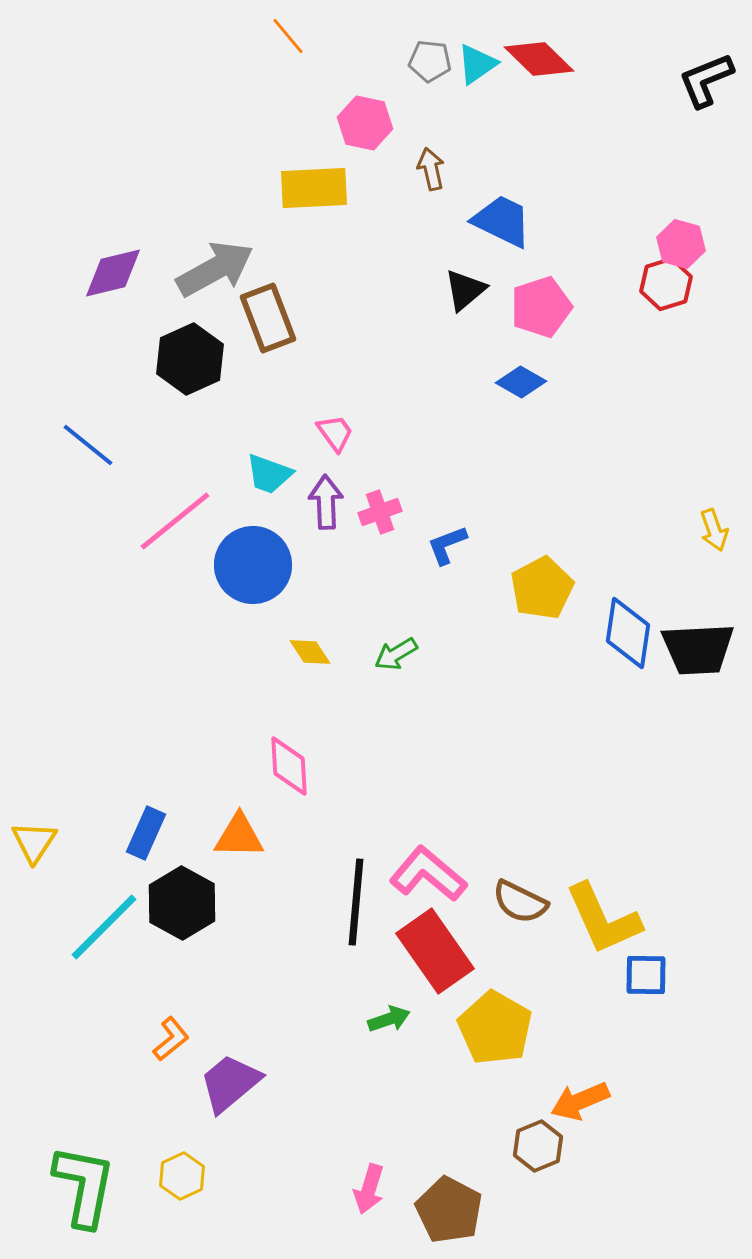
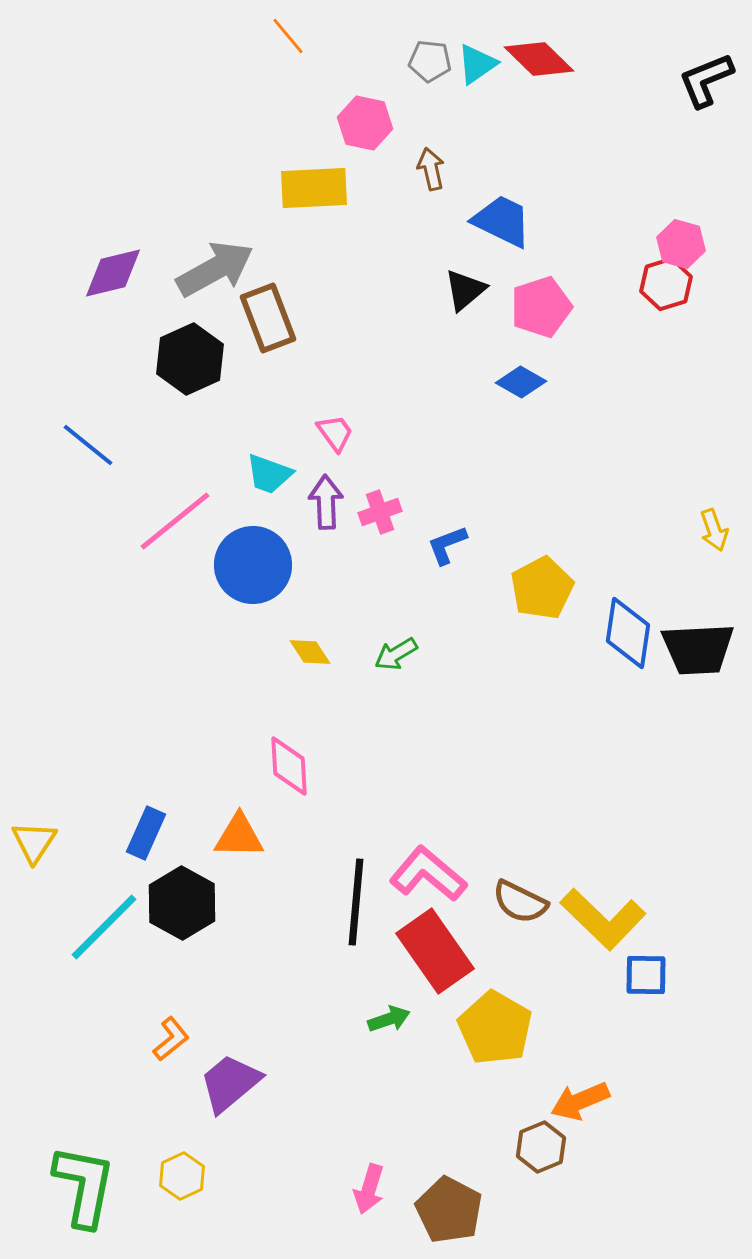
yellow L-shape at (603, 919): rotated 22 degrees counterclockwise
brown hexagon at (538, 1146): moved 3 px right, 1 px down
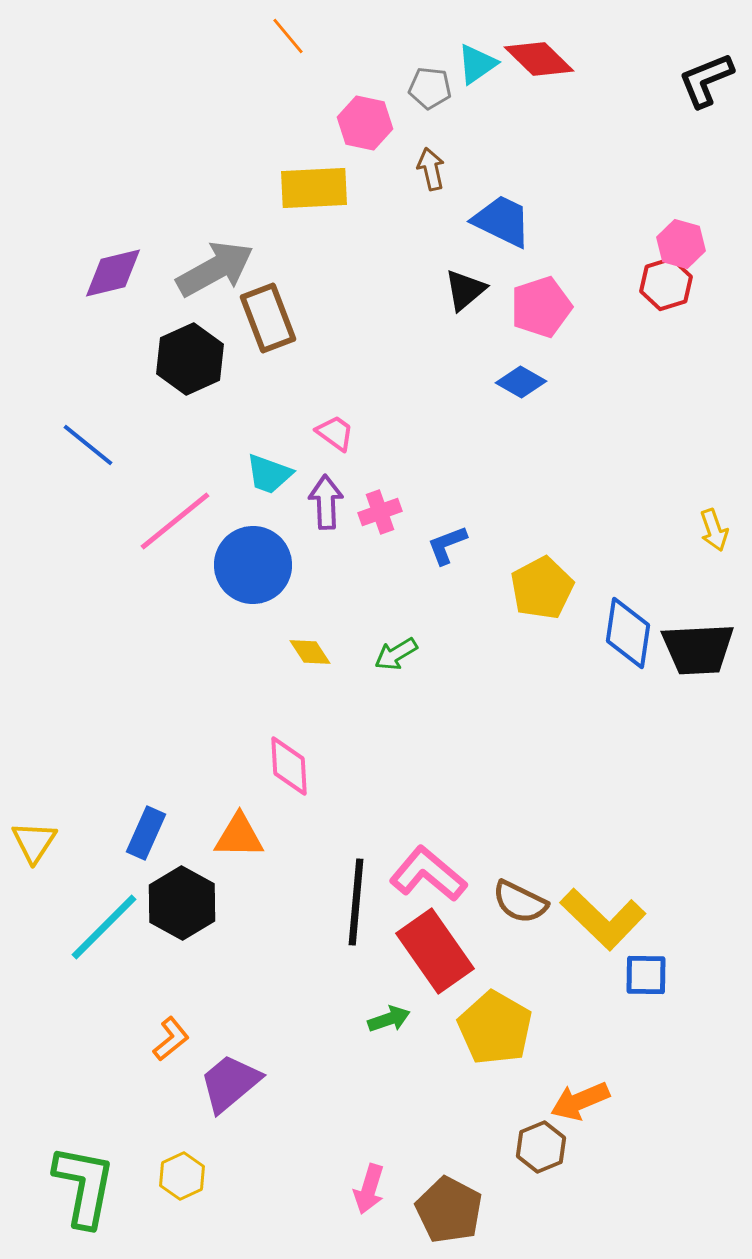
gray pentagon at (430, 61): moved 27 px down
pink trapezoid at (335, 433): rotated 18 degrees counterclockwise
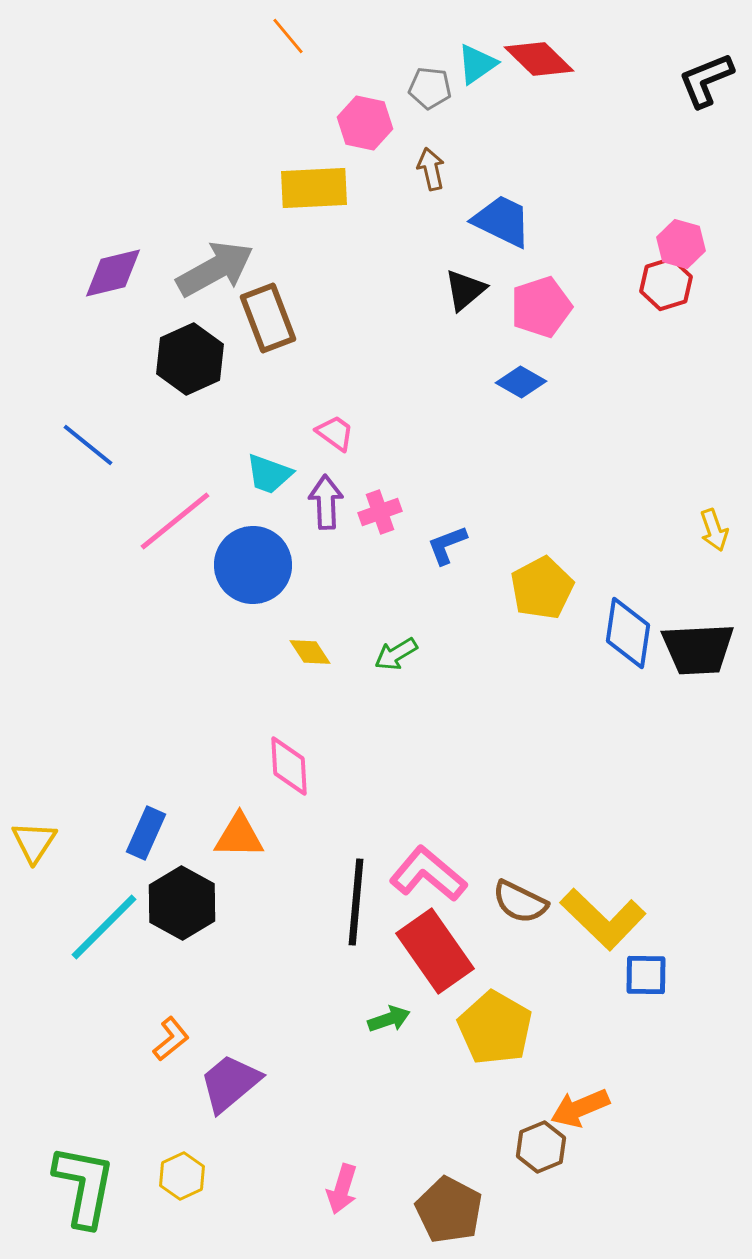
orange arrow at (580, 1101): moved 7 px down
pink arrow at (369, 1189): moved 27 px left
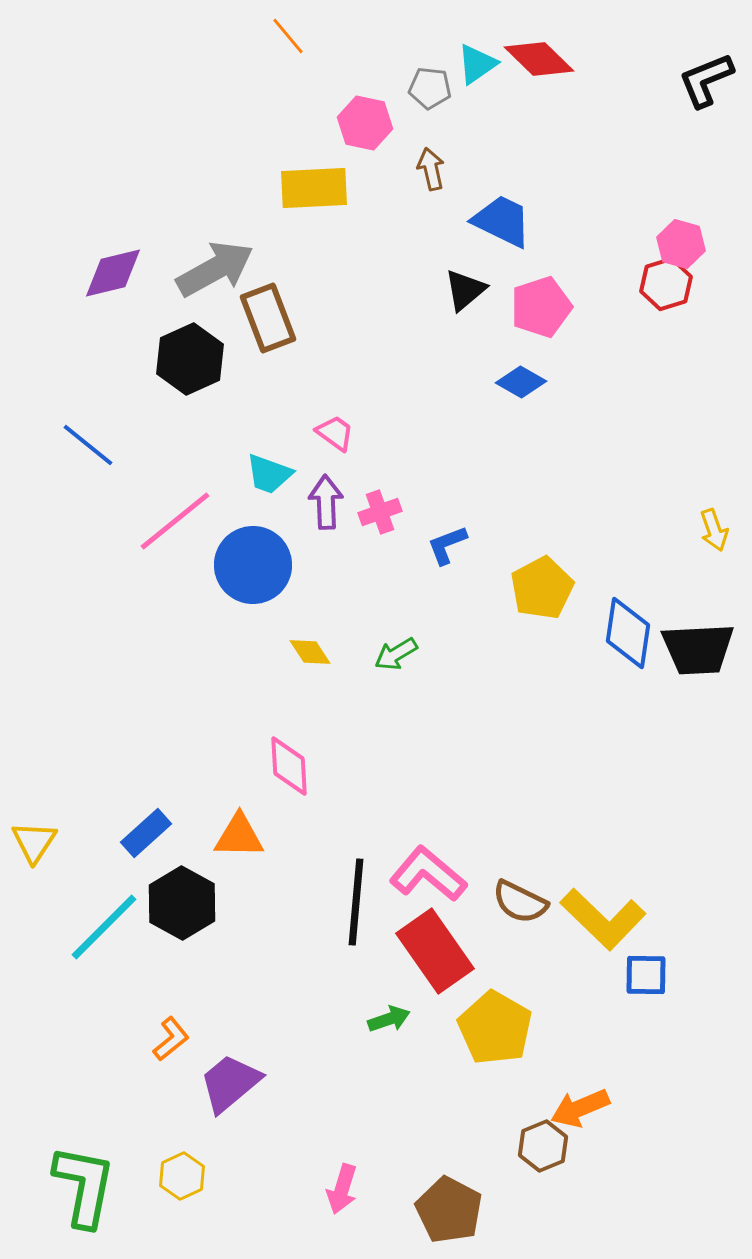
blue rectangle at (146, 833): rotated 24 degrees clockwise
brown hexagon at (541, 1147): moved 2 px right, 1 px up
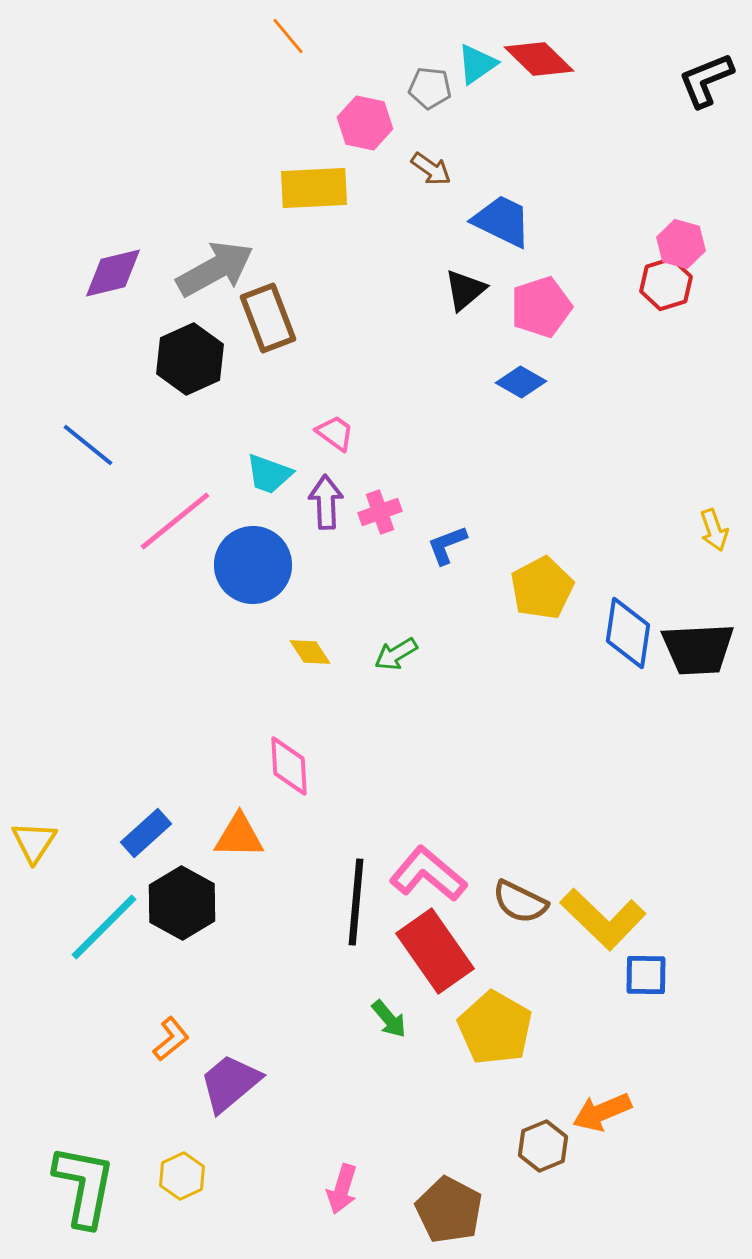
brown arrow at (431, 169): rotated 138 degrees clockwise
green arrow at (389, 1019): rotated 69 degrees clockwise
orange arrow at (580, 1108): moved 22 px right, 4 px down
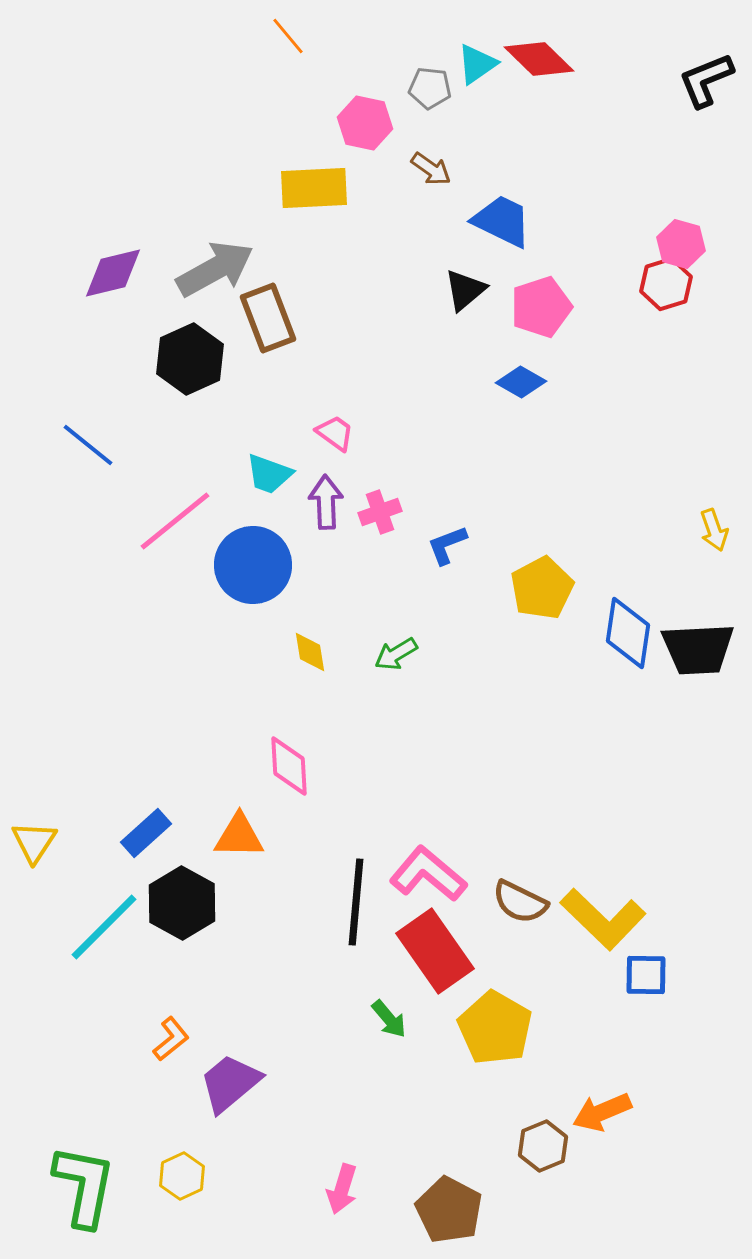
yellow diamond at (310, 652): rotated 24 degrees clockwise
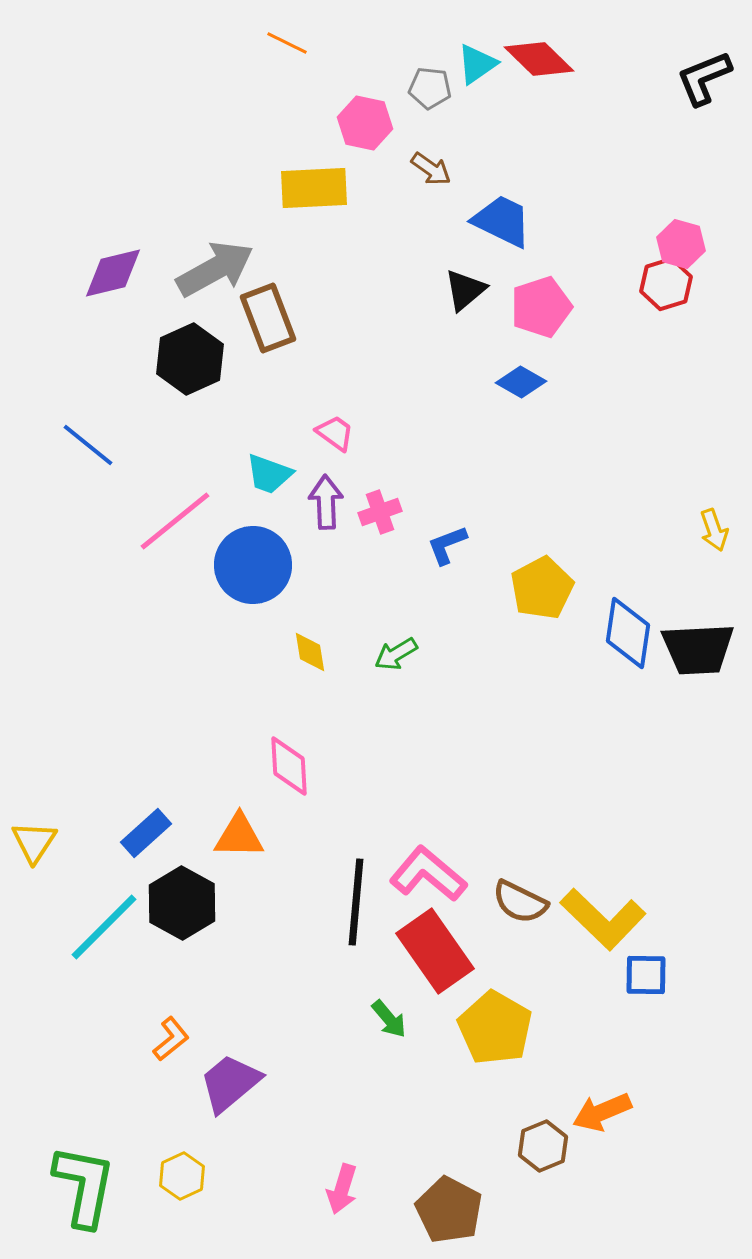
orange line at (288, 36): moved 1 px left, 7 px down; rotated 24 degrees counterclockwise
black L-shape at (706, 80): moved 2 px left, 2 px up
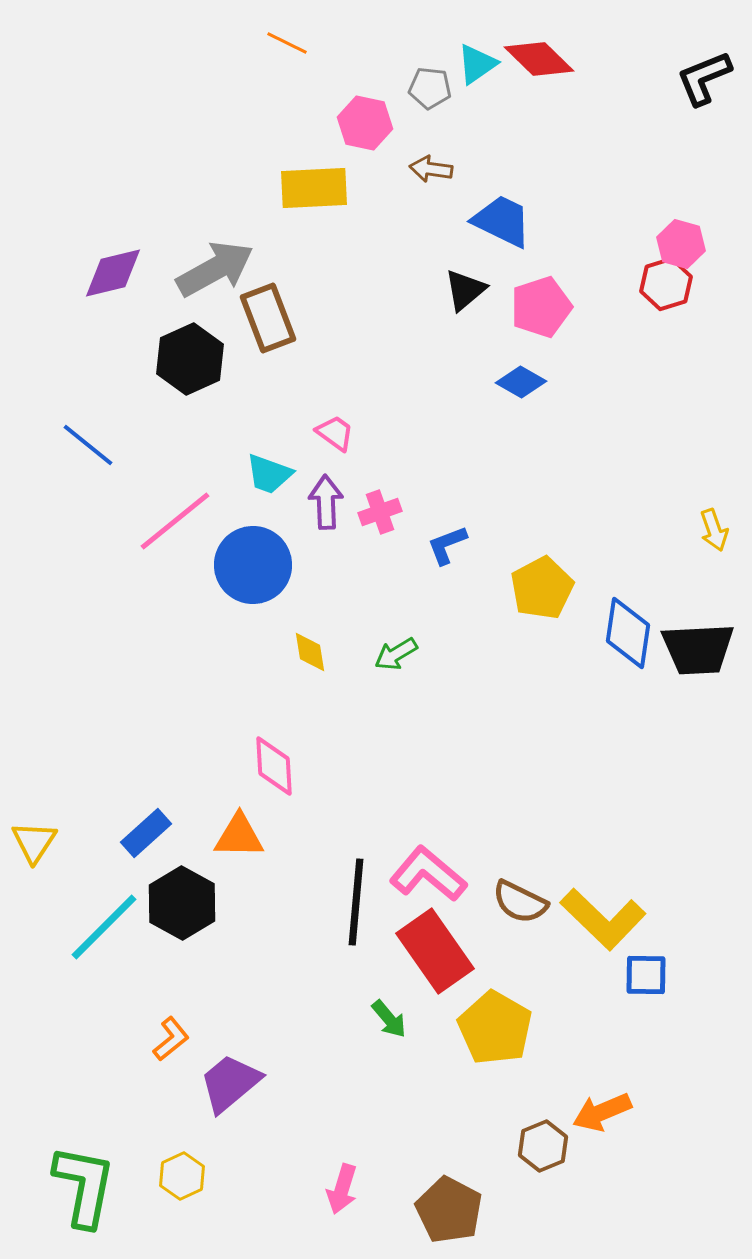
brown arrow at (431, 169): rotated 153 degrees clockwise
pink diamond at (289, 766): moved 15 px left
